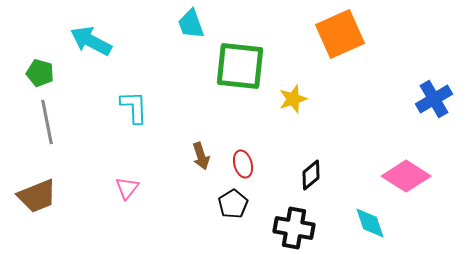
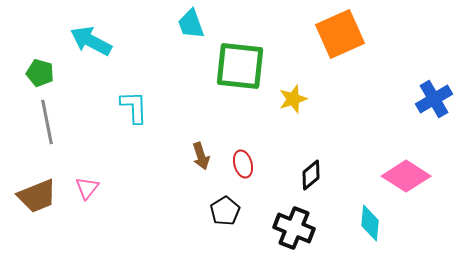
pink triangle: moved 40 px left
black pentagon: moved 8 px left, 7 px down
cyan diamond: rotated 24 degrees clockwise
black cross: rotated 12 degrees clockwise
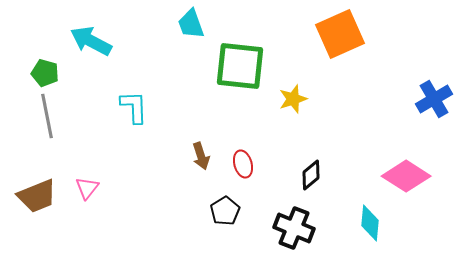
green pentagon: moved 5 px right
gray line: moved 6 px up
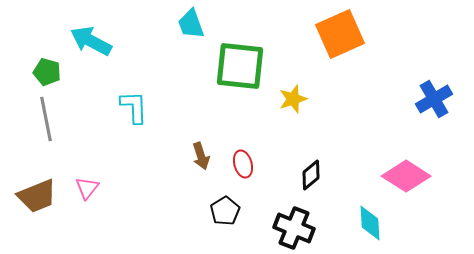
green pentagon: moved 2 px right, 1 px up
gray line: moved 1 px left, 3 px down
cyan diamond: rotated 9 degrees counterclockwise
